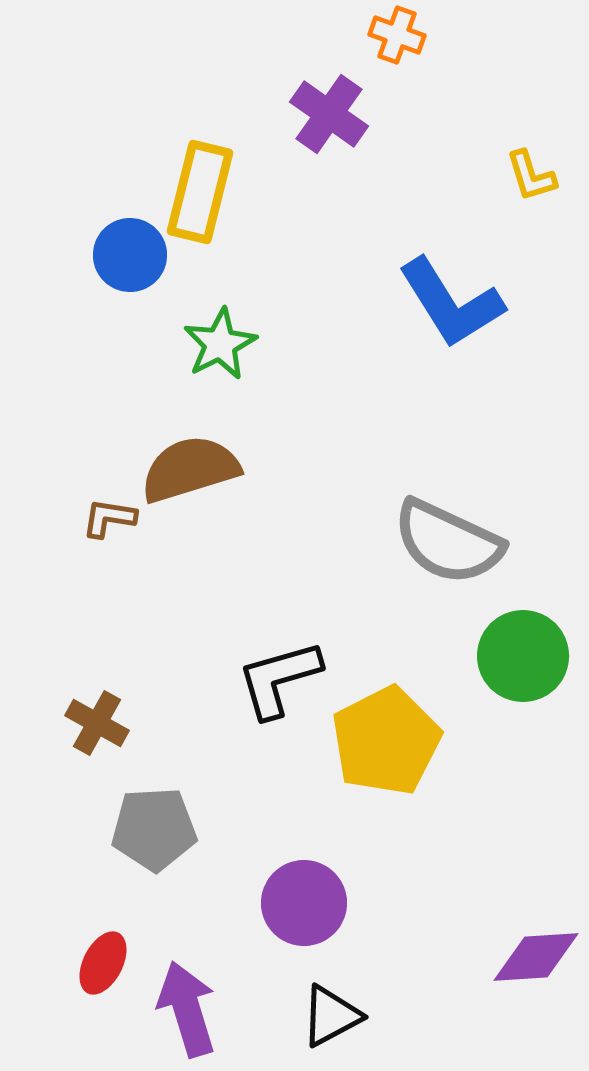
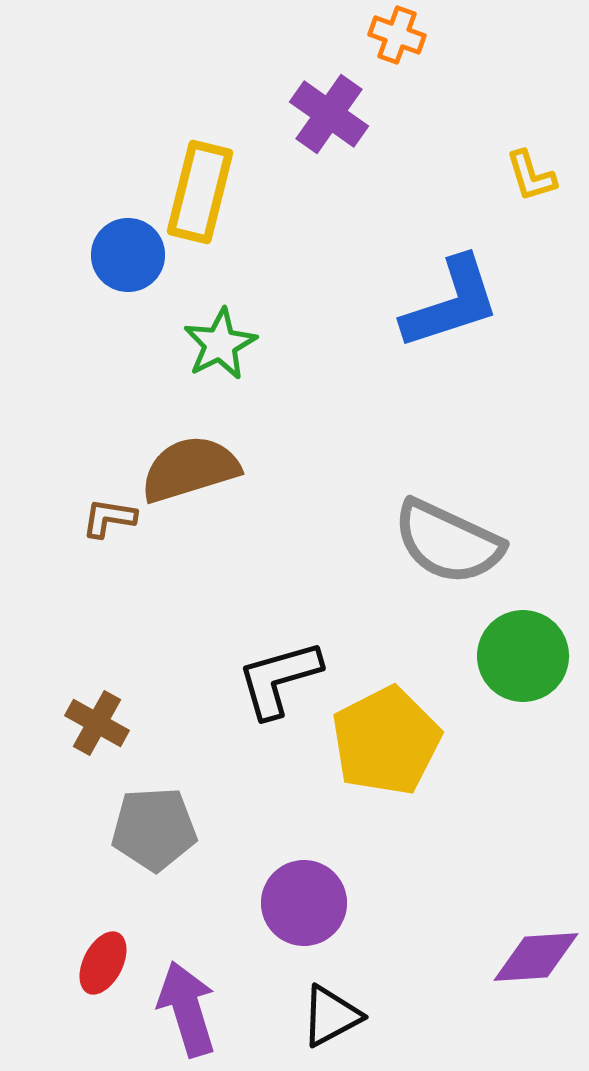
blue circle: moved 2 px left
blue L-shape: rotated 76 degrees counterclockwise
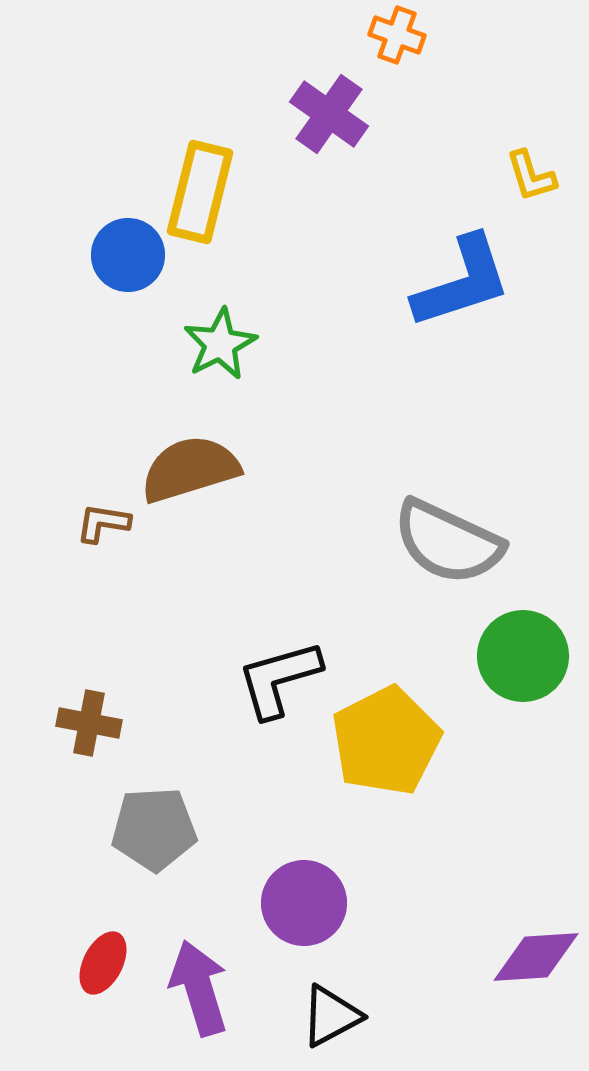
blue L-shape: moved 11 px right, 21 px up
brown L-shape: moved 6 px left, 5 px down
brown cross: moved 8 px left; rotated 18 degrees counterclockwise
purple arrow: moved 12 px right, 21 px up
